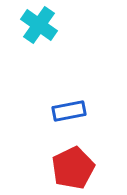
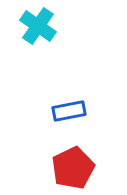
cyan cross: moved 1 px left, 1 px down
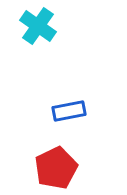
red pentagon: moved 17 px left
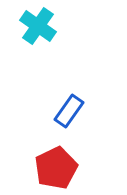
blue rectangle: rotated 44 degrees counterclockwise
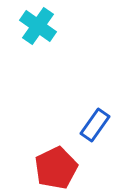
blue rectangle: moved 26 px right, 14 px down
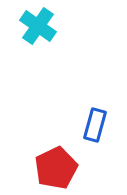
blue rectangle: rotated 20 degrees counterclockwise
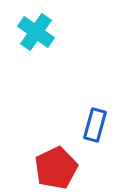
cyan cross: moved 2 px left, 6 px down
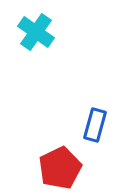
red pentagon: moved 4 px right
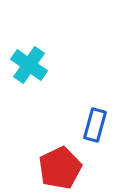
cyan cross: moved 7 px left, 33 px down
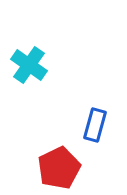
red pentagon: moved 1 px left
